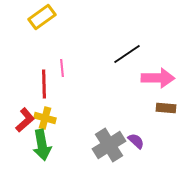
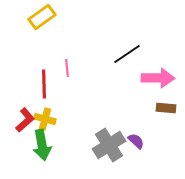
pink line: moved 5 px right
yellow cross: moved 1 px down
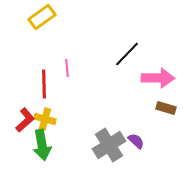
black line: rotated 12 degrees counterclockwise
brown rectangle: rotated 12 degrees clockwise
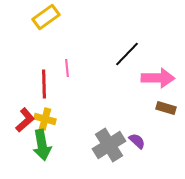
yellow rectangle: moved 4 px right
purple semicircle: moved 1 px right
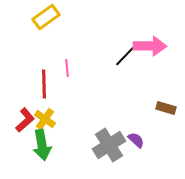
pink arrow: moved 8 px left, 32 px up
yellow cross: rotated 20 degrees clockwise
purple semicircle: moved 1 px left, 1 px up
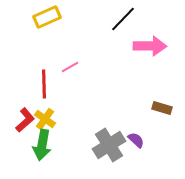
yellow rectangle: moved 1 px right; rotated 12 degrees clockwise
black line: moved 4 px left, 35 px up
pink line: moved 3 px right, 1 px up; rotated 66 degrees clockwise
brown rectangle: moved 4 px left
green arrow: rotated 20 degrees clockwise
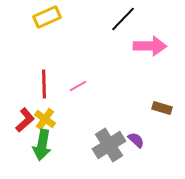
pink line: moved 8 px right, 19 px down
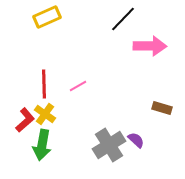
yellow cross: moved 5 px up
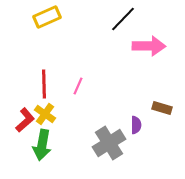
pink arrow: moved 1 px left
pink line: rotated 36 degrees counterclockwise
purple semicircle: moved 15 px up; rotated 48 degrees clockwise
gray cross: moved 2 px up
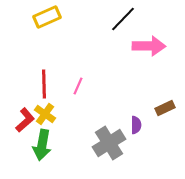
brown rectangle: moved 3 px right; rotated 42 degrees counterclockwise
